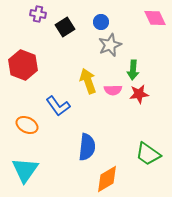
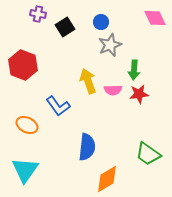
green arrow: moved 1 px right
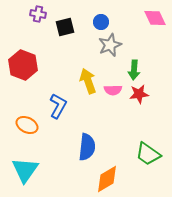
black square: rotated 18 degrees clockwise
blue L-shape: rotated 115 degrees counterclockwise
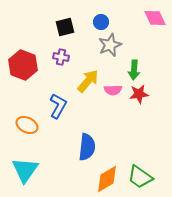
purple cross: moved 23 px right, 43 px down
yellow arrow: rotated 60 degrees clockwise
green trapezoid: moved 8 px left, 23 px down
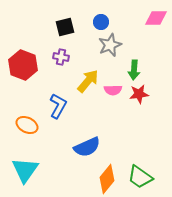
pink diamond: moved 1 px right; rotated 65 degrees counterclockwise
blue semicircle: rotated 60 degrees clockwise
orange diamond: rotated 20 degrees counterclockwise
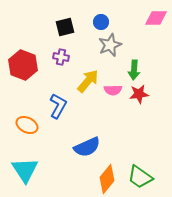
cyan triangle: rotated 8 degrees counterclockwise
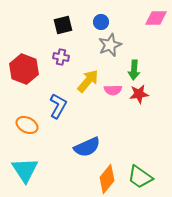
black square: moved 2 px left, 2 px up
red hexagon: moved 1 px right, 4 px down
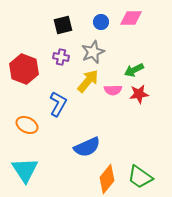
pink diamond: moved 25 px left
gray star: moved 17 px left, 7 px down
green arrow: rotated 60 degrees clockwise
blue L-shape: moved 2 px up
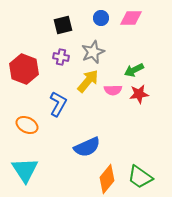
blue circle: moved 4 px up
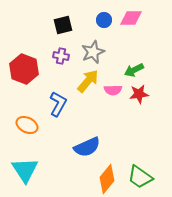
blue circle: moved 3 px right, 2 px down
purple cross: moved 1 px up
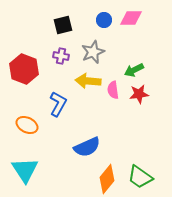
yellow arrow: rotated 125 degrees counterclockwise
pink semicircle: rotated 84 degrees clockwise
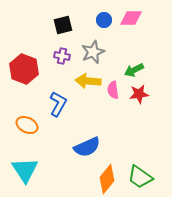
purple cross: moved 1 px right
